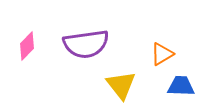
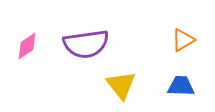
pink diamond: rotated 12 degrees clockwise
orange triangle: moved 21 px right, 14 px up
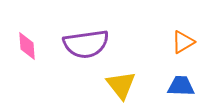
orange triangle: moved 2 px down
pink diamond: rotated 60 degrees counterclockwise
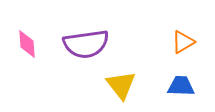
pink diamond: moved 2 px up
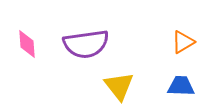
yellow triangle: moved 2 px left, 1 px down
